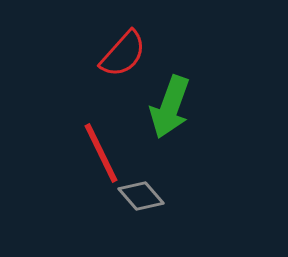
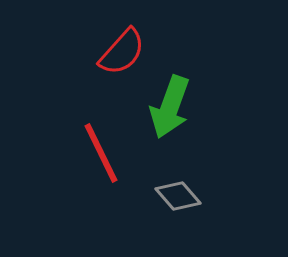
red semicircle: moved 1 px left, 2 px up
gray diamond: moved 37 px right
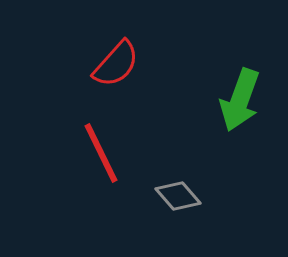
red semicircle: moved 6 px left, 12 px down
green arrow: moved 70 px right, 7 px up
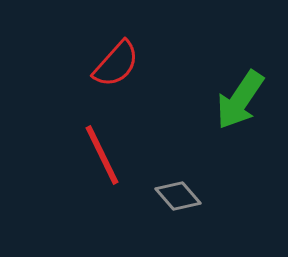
green arrow: rotated 14 degrees clockwise
red line: moved 1 px right, 2 px down
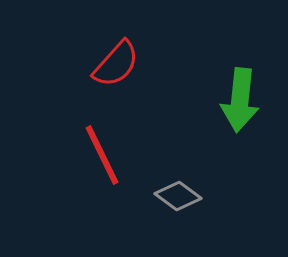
green arrow: rotated 28 degrees counterclockwise
gray diamond: rotated 12 degrees counterclockwise
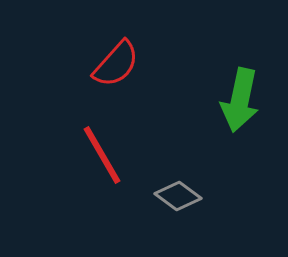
green arrow: rotated 6 degrees clockwise
red line: rotated 4 degrees counterclockwise
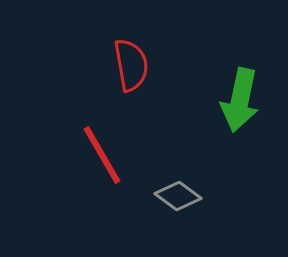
red semicircle: moved 15 px right, 1 px down; rotated 52 degrees counterclockwise
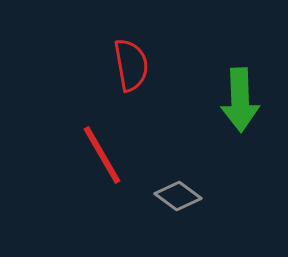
green arrow: rotated 14 degrees counterclockwise
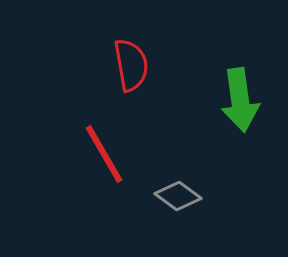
green arrow: rotated 6 degrees counterclockwise
red line: moved 2 px right, 1 px up
